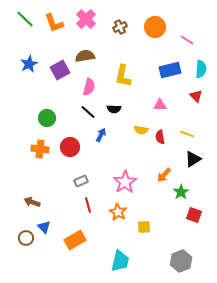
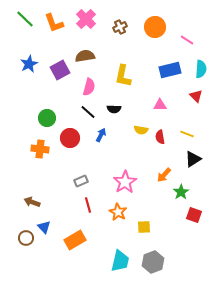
red circle: moved 9 px up
gray hexagon: moved 28 px left, 1 px down
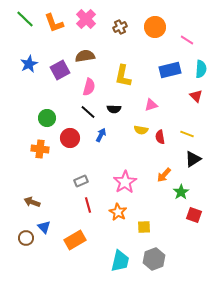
pink triangle: moved 9 px left; rotated 16 degrees counterclockwise
gray hexagon: moved 1 px right, 3 px up
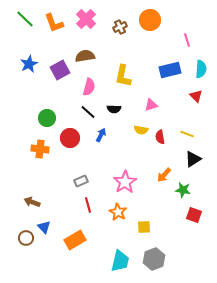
orange circle: moved 5 px left, 7 px up
pink line: rotated 40 degrees clockwise
green star: moved 2 px right, 2 px up; rotated 28 degrees counterclockwise
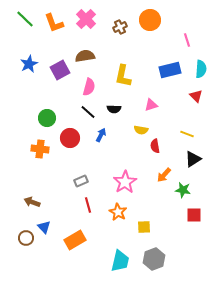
red semicircle: moved 5 px left, 9 px down
red square: rotated 21 degrees counterclockwise
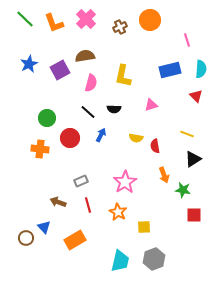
pink semicircle: moved 2 px right, 4 px up
yellow semicircle: moved 5 px left, 8 px down
orange arrow: rotated 63 degrees counterclockwise
brown arrow: moved 26 px right
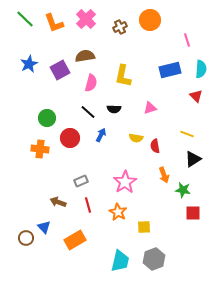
pink triangle: moved 1 px left, 3 px down
red square: moved 1 px left, 2 px up
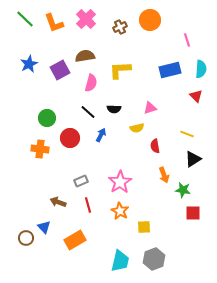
yellow L-shape: moved 3 px left, 6 px up; rotated 75 degrees clockwise
yellow semicircle: moved 1 px right, 10 px up; rotated 24 degrees counterclockwise
pink star: moved 5 px left
orange star: moved 2 px right, 1 px up
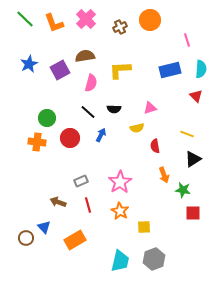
orange cross: moved 3 px left, 7 px up
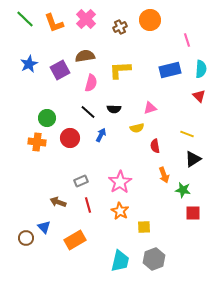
red triangle: moved 3 px right
